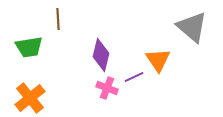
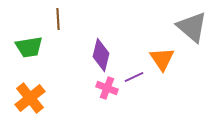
orange triangle: moved 4 px right, 1 px up
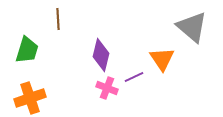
green trapezoid: moved 2 px left, 3 px down; rotated 64 degrees counterclockwise
orange cross: rotated 20 degrees clockwise
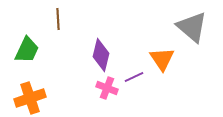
green trapezoid: rotated 8 degrees clockwise
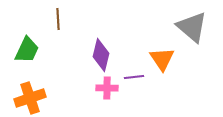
purple line: rotated 18 degrees clockwise
pink cross: rotated 20 degrees counterclockwise
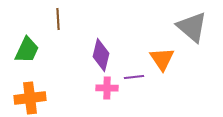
orange cross: rotated 12 degrees clockwise
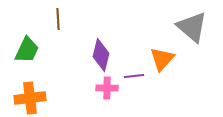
orange triangle: rotated 16 degrees clockwise
purple line: moved 1 px up
